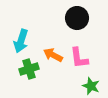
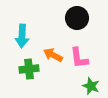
cyan arrow: moved 1 px right, 5 px up; rotated 15 degrees counterclockwise
green cross: rotated 12 degrees clockwise
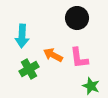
green cross: rotated 24 degrees counterclockwise
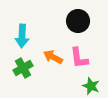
black circle: moved 1 px right, 3 px down
orange arrow: moved 2 px down
green cross: moved 6 px left, 1 px up
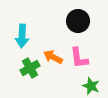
green cross: moved 7 px right
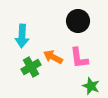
green cross: moved 1 px right, 1 px up
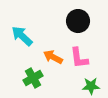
cyan arrow: rotated 130 degrees clockwise
green cross: moved 2 px right, 11 px down
green star: rotated 24 degrees counterclockwise
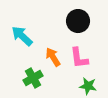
orange arrow: rotated 30 degrees clockwise
green star: moved 3 px left; rotated 12 degrees clockwise
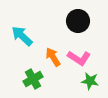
pink L-shape: rotated 50 degrees counterclockwise
green cross: moved 1 px down
green star: moved 2 px right, 5 px up
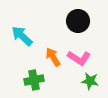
green cross: moved 1 px right, 1 px down; rotated 18 degrees clockwise
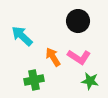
pink L-shape: moved 1 px up
